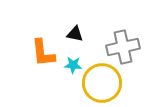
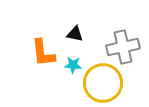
yellow circle: moved 1 px right
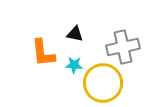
cyan star: moved 1 px right
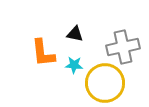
yellow circle: moved 2 px right
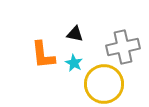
orange L-shape: moved 2 px down
cyan star: moved 2 px up; rotated 24 degrees clockwise
yellow circle: moved 1 px left, 1 px down
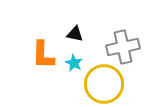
orange L-shape: rotated 8 degrees clockwise
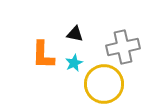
cyan star: rotated 18 degrees clockwise
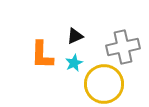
black triangle: moved 2 px down; rotated 36 degrees counterclockwise
orange L-shape: moved 1 px left
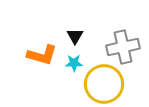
black triangle: rotated 36 degrees counterclockwise
orange L-shape: rotated 76 degrees counterclockwise
cyan star: rotated 24 degrees clockwise
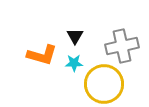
gray cross: moved 1 px left, 1 px up
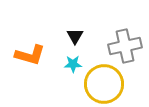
gray cross: moved 3 px right
orange L-shape: moved 12 px left
cyan star: moved 1 px left, 1 px down
